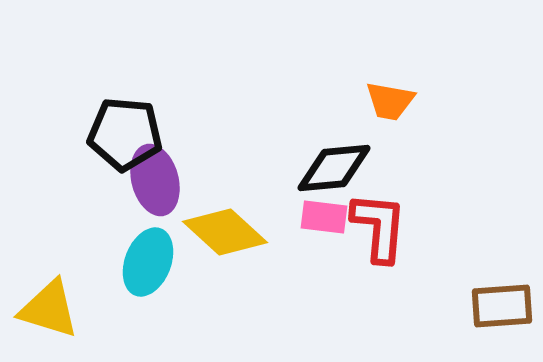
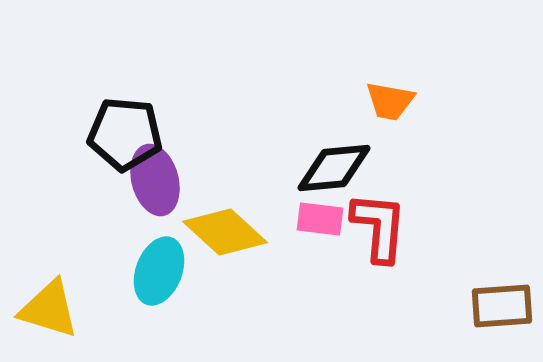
pink rectangle: moved 4 px left, 2 px down
cyan ellipse: moved 11 px right, 9 px down
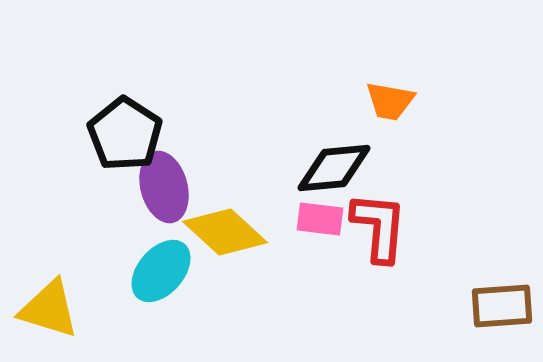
black pentagon: rotated 28 degrees clockwise
purple ellipse: moved 9 px right, 7 px down
cyan ellipse: moved 2 px right; rotated 20 degrees clockwise
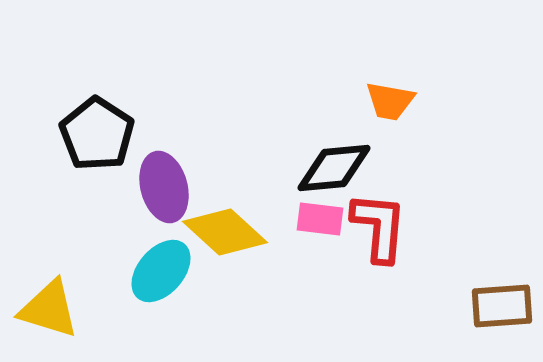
black pentagon: moved 28 px left
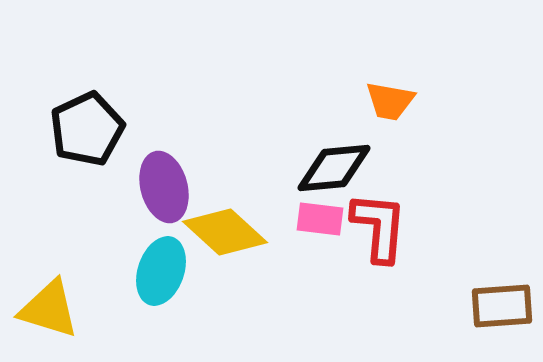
black pentagon: moved 10 px left, 5 px up; rotated 14 degrees clockwise
cyan ellipse: rotated 22 degrees counterclockwise
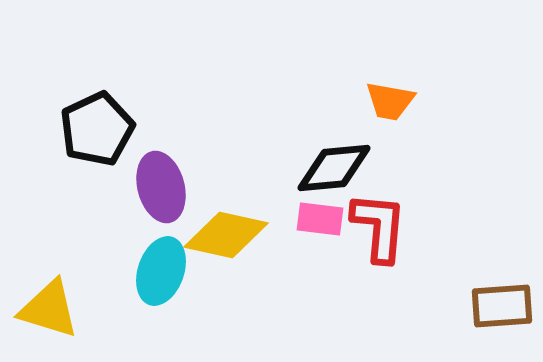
black pentagon: moved 10 px right
purple ellipse: moved 3 px left
yellow diamond: moved 1 px right, 3 px down; rotated 30 degrees counterclockwise
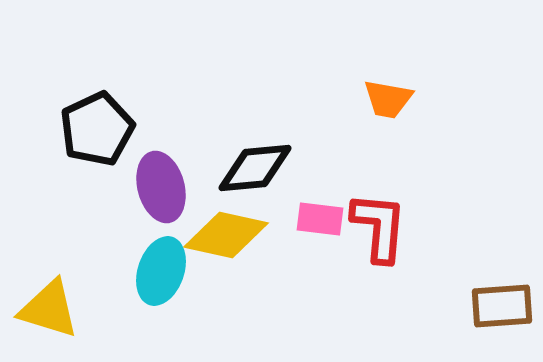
orange trapezoid: moved 2 px left, 2 px up
black diamond: moved 79 px left
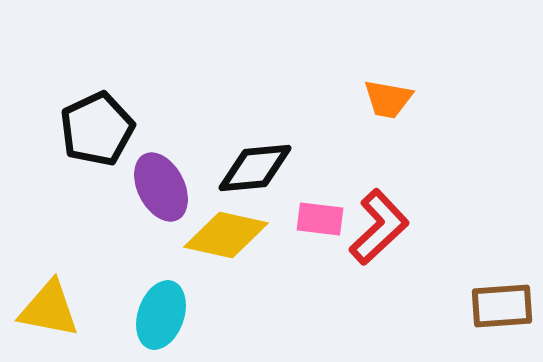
purple ellipse: rotated 12 degrees counterclockwise
red L-shape: rotated 42 degrees clockwise
cyan ellipse: moved 44 px down
yellow triangle: rotated 6 degrees counterclockwise
